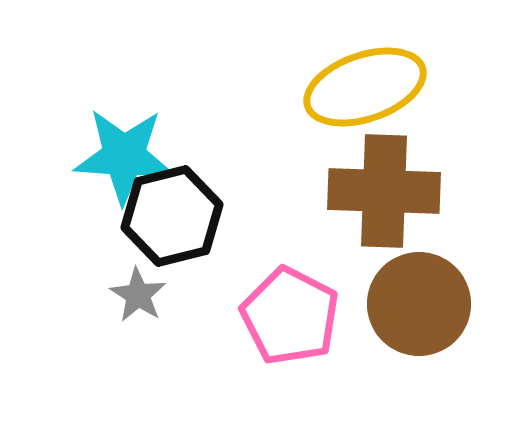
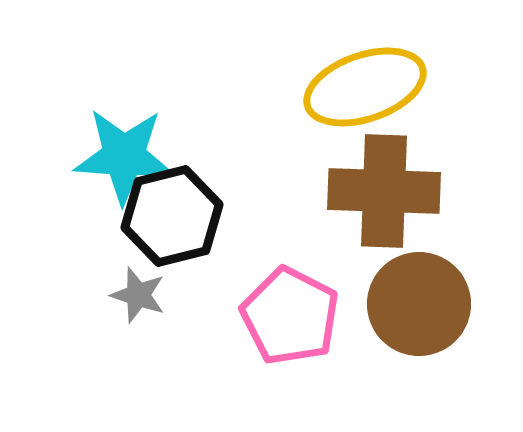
gray star: rotated 14 degrees counterclockwise
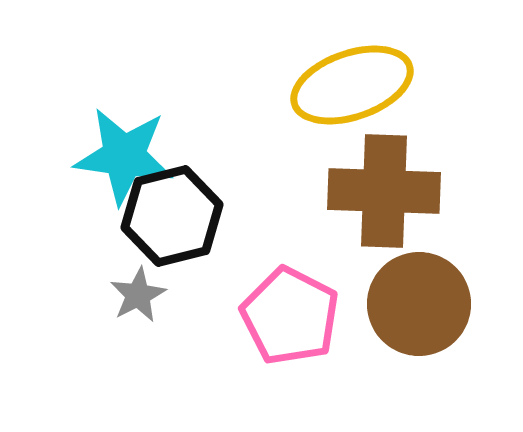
yellow ellipse: moved 13 px left, 2 px up
cyan star: rotated 4 degrees clockwise
gray star: rotated 26 degrees clockwise
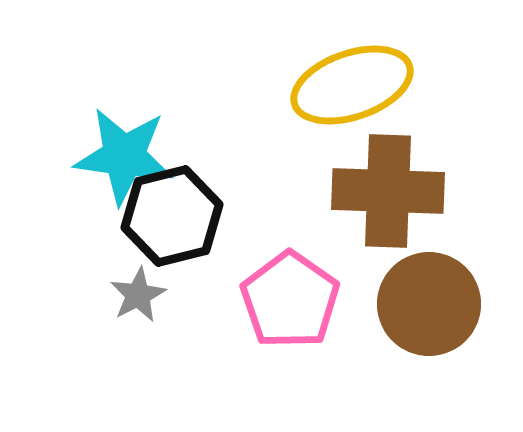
brown cross: moved 4 px right
brown circle: moved 10 px right
pink pentagon: moved 16 px up; rotated 8 degrees clockwise
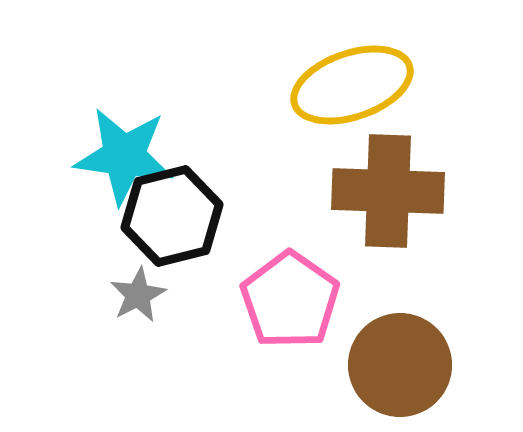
brown circle: moved 29 px left, 61 px down
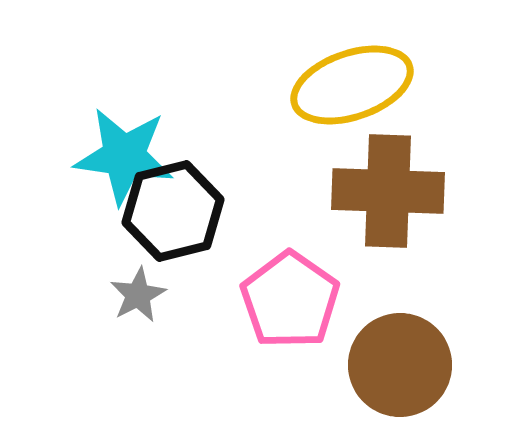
black hexagon: moved 1 px right, 5 px up
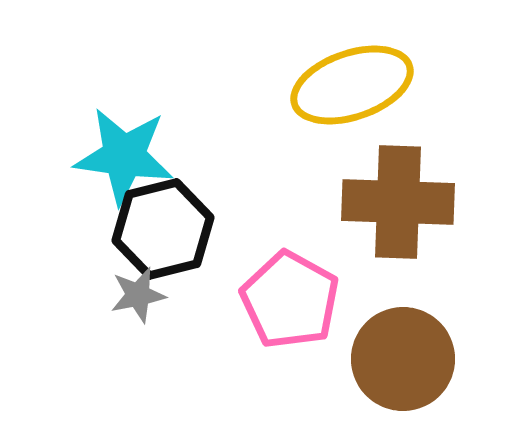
brown cross: moved 10 px right, 11 px down
black hexagon: moved 10 px left, 18 px down
gray star: rotated 16 degrees clockwise
pink pentagon: rotated 6 degrees counterclockwise
brown circle: moved 3 px right, 6 px up
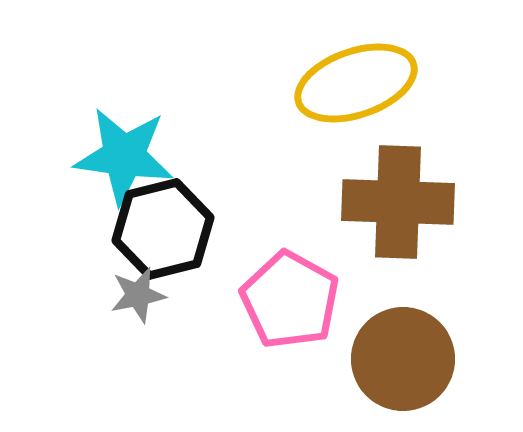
yellow ellipse: moved 4 px right, 2 px up
